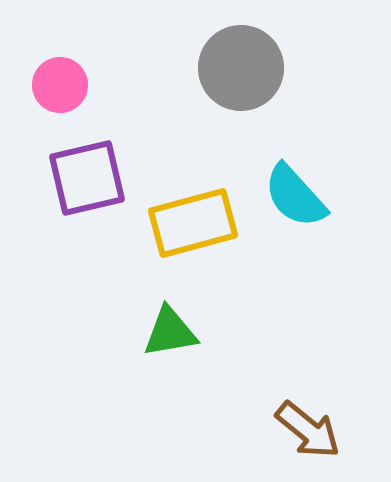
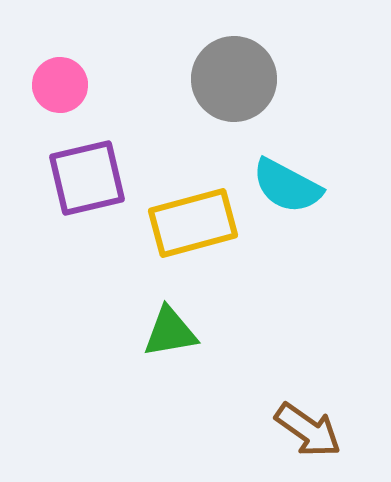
gray circle: moved 7 px left, 11 px down
cyan semicircle: moved 8 px left, 10 px up; rotated 20 degrees counterclockwise
brown arrow: rotated 4 degrees counterclockwise
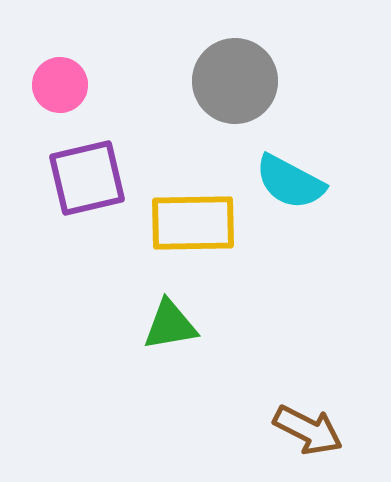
gray circle: moved 1 px right, 2 px down
cyan semicircle: moved 3 px right, 4 px up
yellow rectangle: rotated 14 degrees clockwise
green triangle: moved 7 px up
brown arrow: rotated 8 degrees counterclockwise
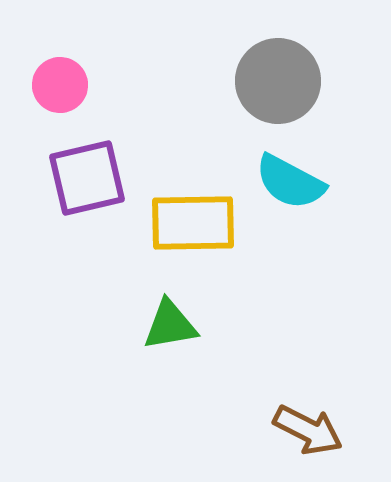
gray circle: moved 43 px right
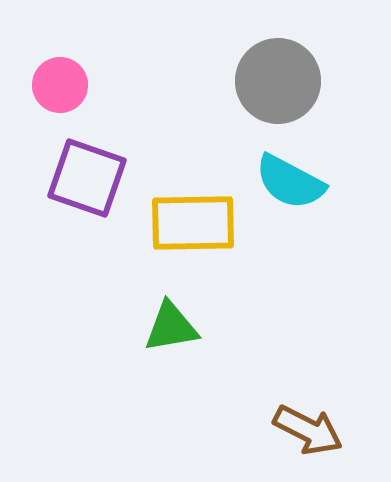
purple square: rotated 32 degrees clockwise
green triangle: moved 1 px right, 2 px down
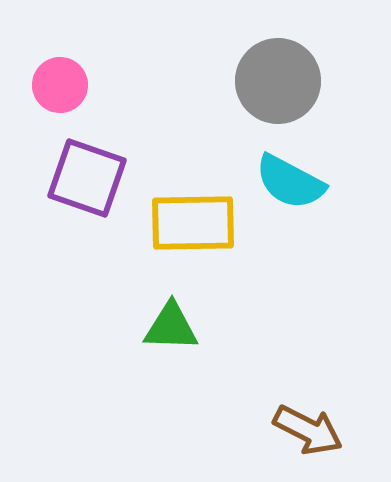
green triangle: rotated 12 degrees clockwise
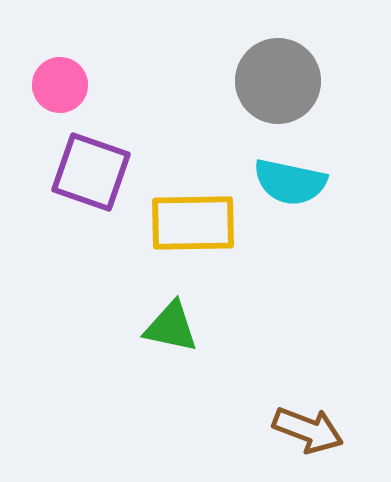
purple square: moved 4 px right, 6 px up
cyan semicircle: rotated 16 degrees counterclockwise
green triangle: rotated 10 degrees clockwise
brown arrow: rotated 6 degrees counterclockwise
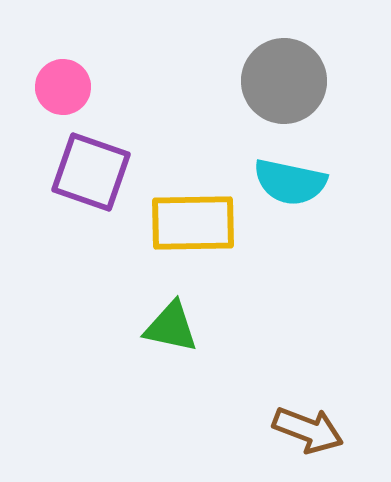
gray circle: moved 6 px right
pink circle: moved 3 px right, 2 px down
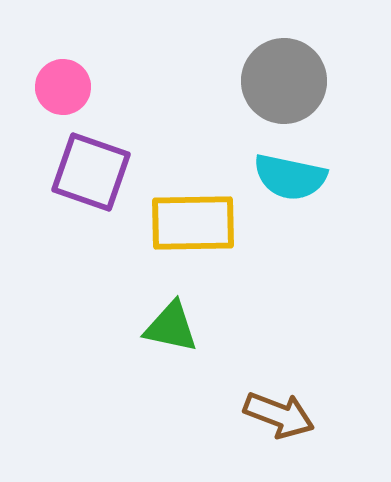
cyan semicircle: moved 5 px up
brown arrow: moved 29 px left, 15 px up
